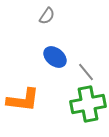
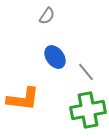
blue ellipse: rotated 15 degrees clockwise
orange L-shape: moved 1 px up
green cross: moved 6 px down
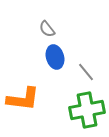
gray semicircle: moved 13 px down; rotated 108 degrees clockwise
blue ellipse: rotated 20 degrees clockwise
green cross: moved 1 px left
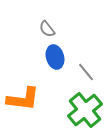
green cross: moved 2 px left; rotated 28 degrees counterclockwise
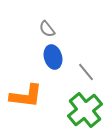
blue ellipse: moved 2 px left
orange L-shape: moved 3 px right, 3 px up
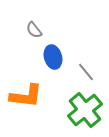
gray semicircle: moved 13 px left, 1 px down
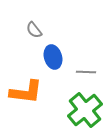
gray line: rotated 48 degrees counterclockwise
orange L-shape: moved 4 px up
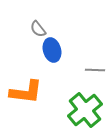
gray semicircle: moved 4 px right, 1 px up
blue ellipse: moved 1 px left, 7 px up
gray line: moved 9 px right, 2 px up
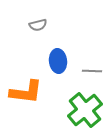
gray semicircle: moved 4 px up; rotated 66 degrees counterclockwise
blue ellipse: moved 6 px right, 11 px down; rotated 10 degrees clockwise
gray line: moved 3 px left, 1 px down
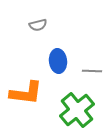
orange L-shape: moved 1 px down
green cross: moved 8 px left
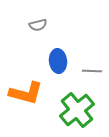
orange L-shape: rotated 8 degrees clockwise
